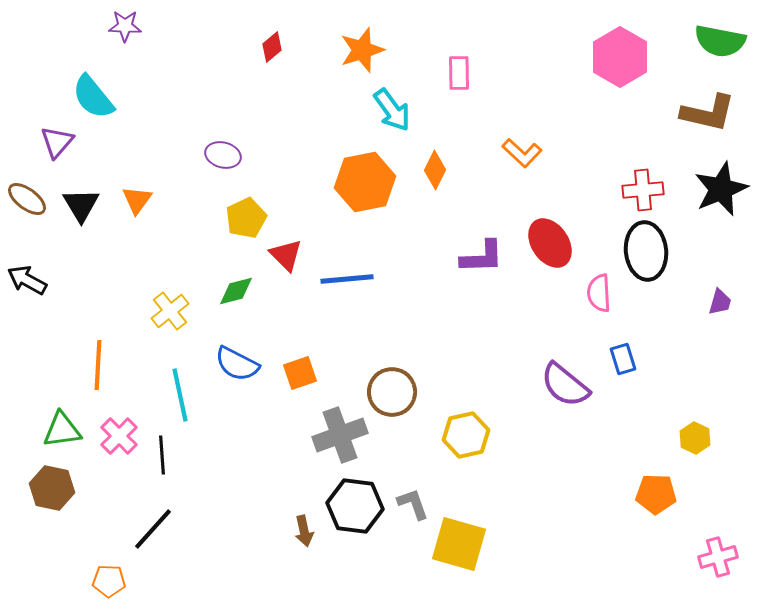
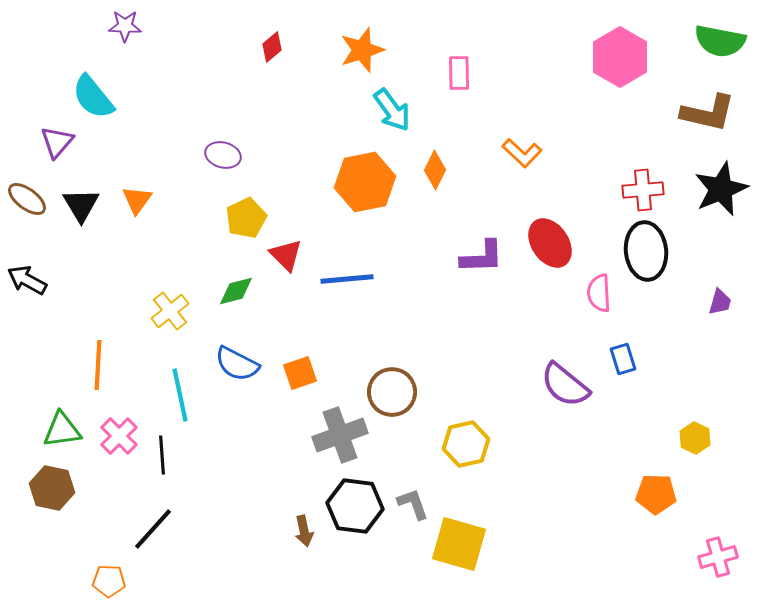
yellow hexagon at (466, 435): moved 9 px down
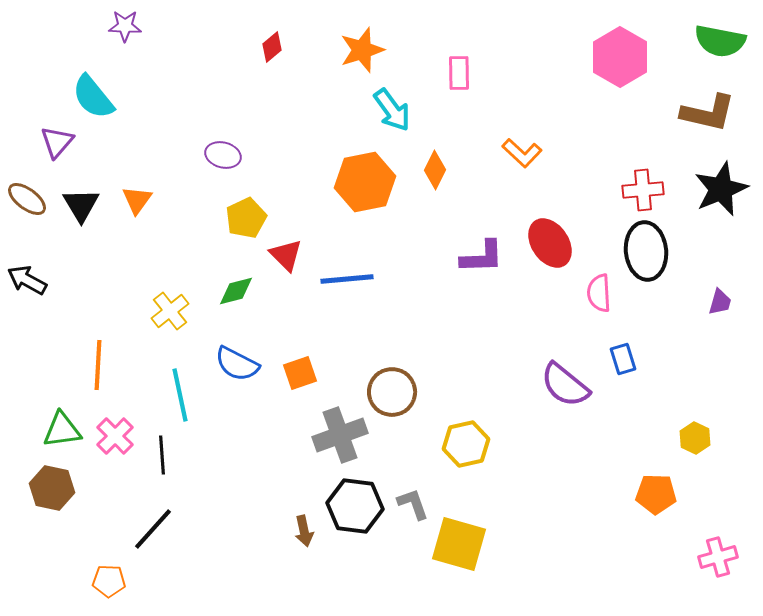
pink cross at (119, 436): moved 4 px left
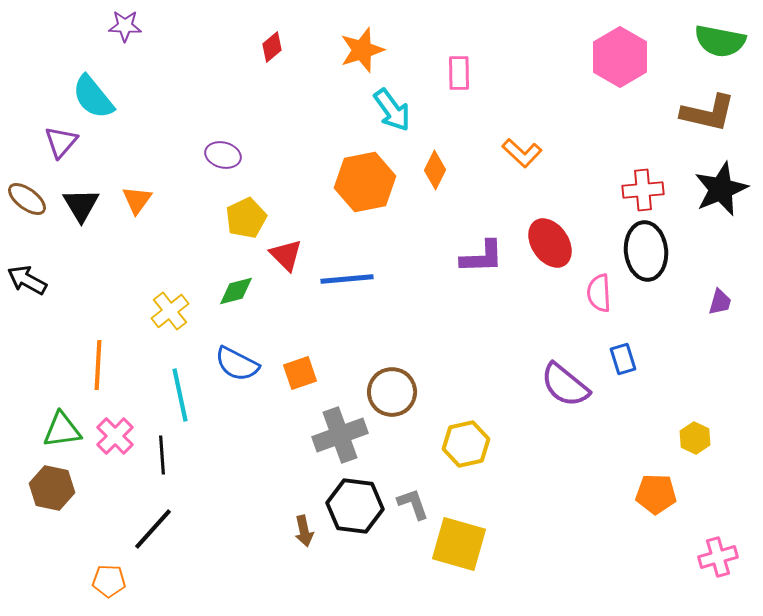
purple triangle at (57, 142): moved 4 px right
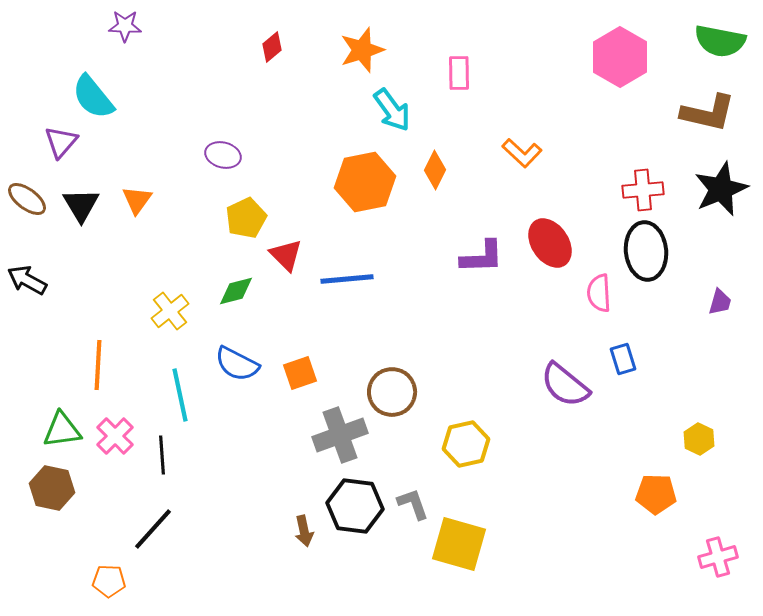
yellow hexagon at (695, 438): moved 4 px right, 1 px down
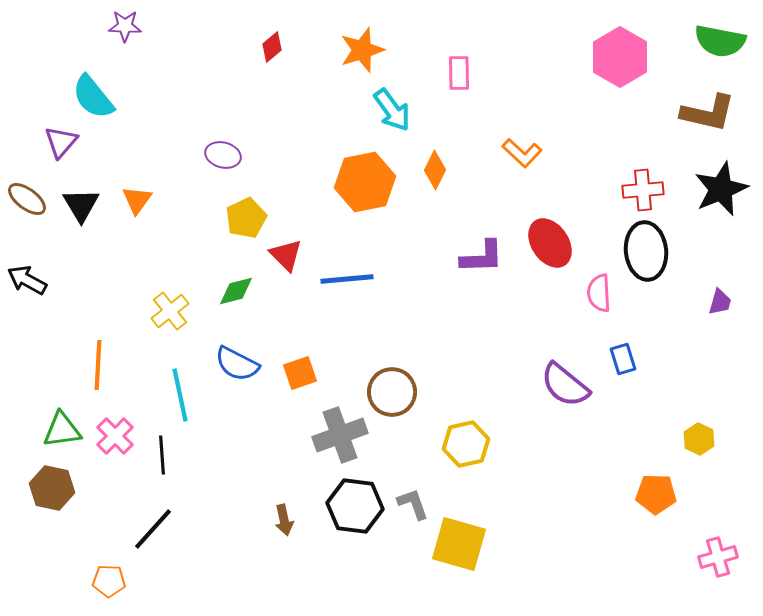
brown arrow at (304, 531): moved 20 px left, 11 px up
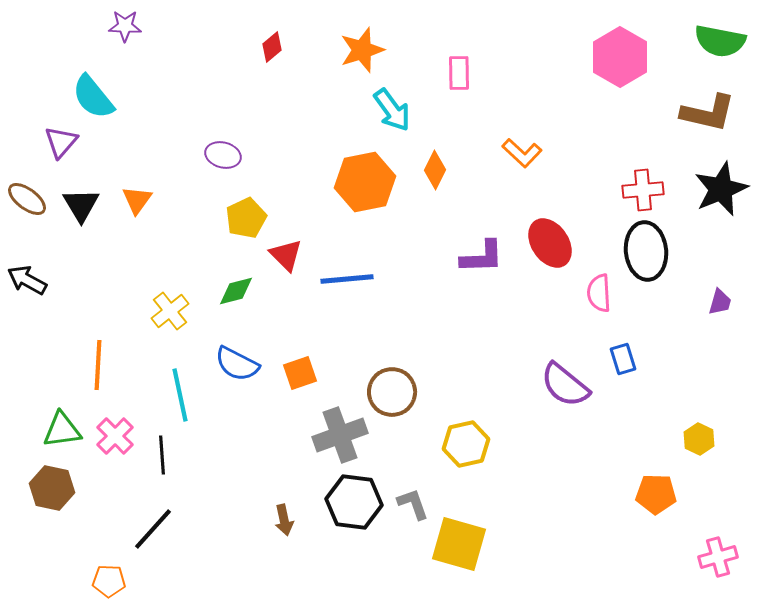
black hexagon at (355, 506): moved 1 px left, 4 px up
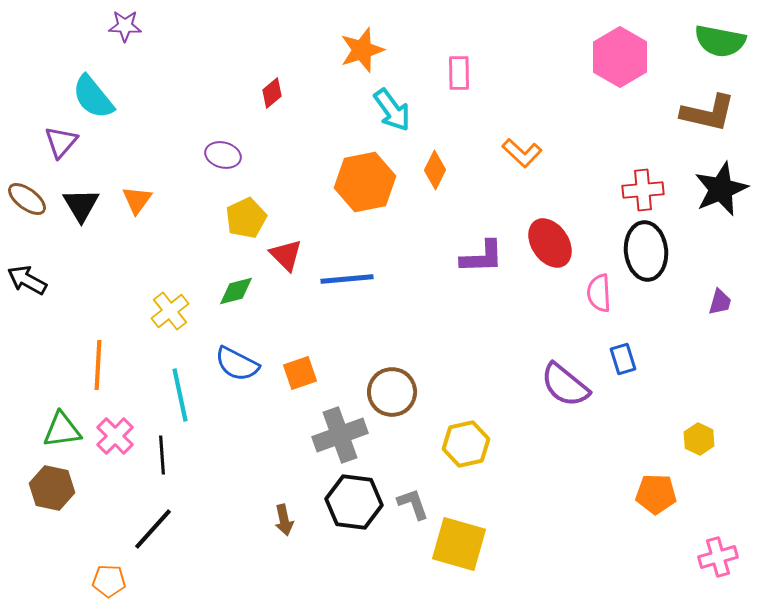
red diamond at (272, 47): moved 46 px down
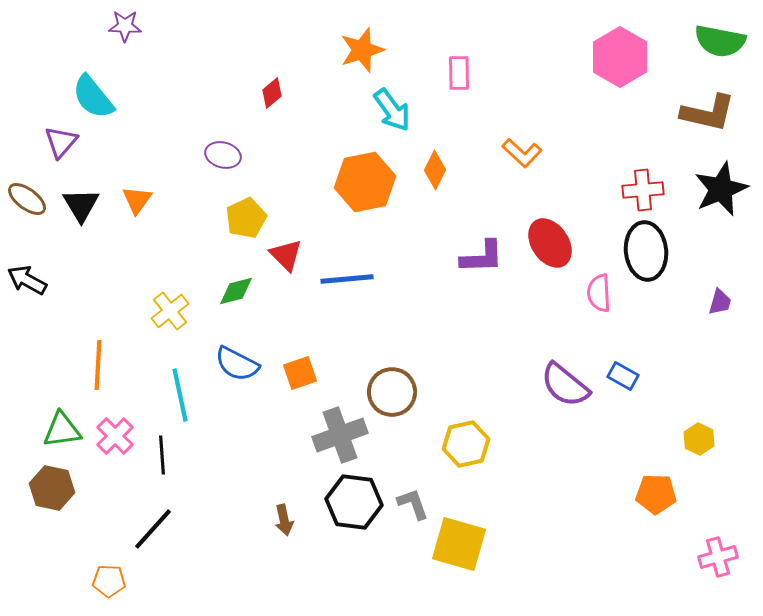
blue rectangle at (623, 359): moved 17 px down; rotated 44 degrees counterclockwise
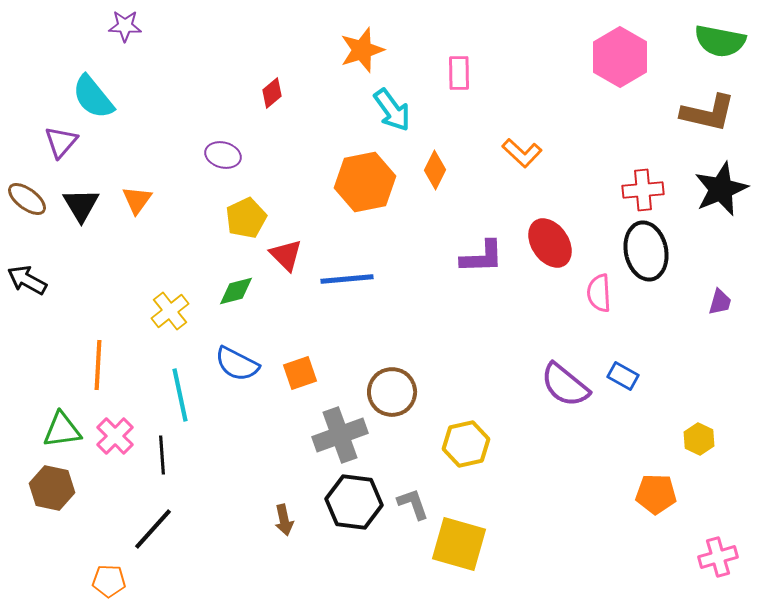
black ellipse at (646, 251): rotated 6 degrees counterclockwise
